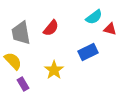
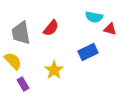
cyan semicircle: rotated 48 degrees clockwise
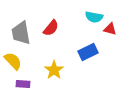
purple rectangle: rotated 56 degrees counterclockwise
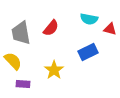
cyan semicircle: moved 5 px left, 2 px down
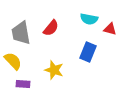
blue rectangle: rotated 42 degrees counterclockwise
yellow star: rotated 18 degrees counterclockwise
